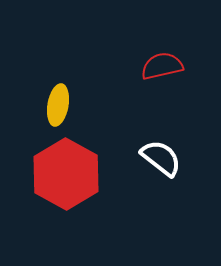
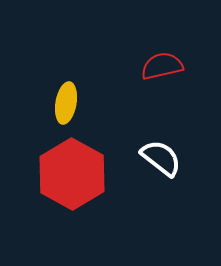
yellow ellipse: moved 8 px right, 2 px up
red hexagon: moved 6 px right
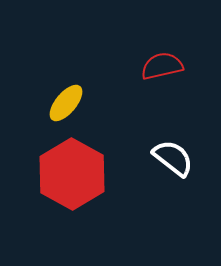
yellow ellipse: rotated 30 degrees clockwise
white semicircle: moved 12 px right
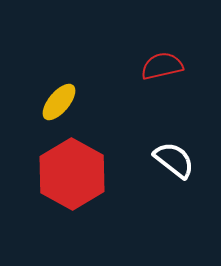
yellow ellipse: moved 7 px left, 1 px up
white semicircle: moved 1 px right, 2 px down
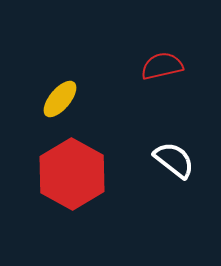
yellow ellipse: moved 1 px right, 3 px up
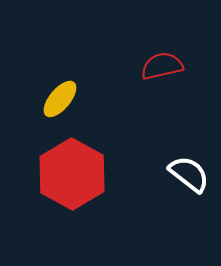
white semicircle: moved 15 px right, 14 px down
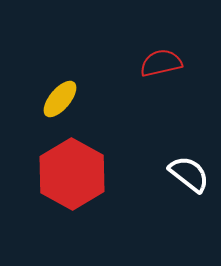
red semicircle: moved 1 px left, 3 px up
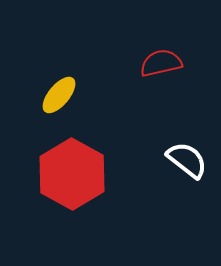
yellow ellipse: moved 1 px left, 4 px up
white semicircle: moved 2 px left, 14 px up
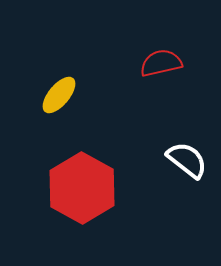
red hexagon: moved 10 px right, 14 px down
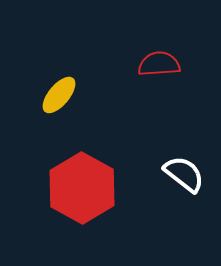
red semicircle: moved 2 px left, 1 px down; rotated 9 degrees clockwise
white semicircle: moved 3 px left, 14 px down
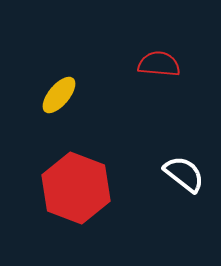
red semicircle: rotated 9 degrees clockwise
red hexagon: moved 6 px left; rotated 8 degrees counterclockwise
